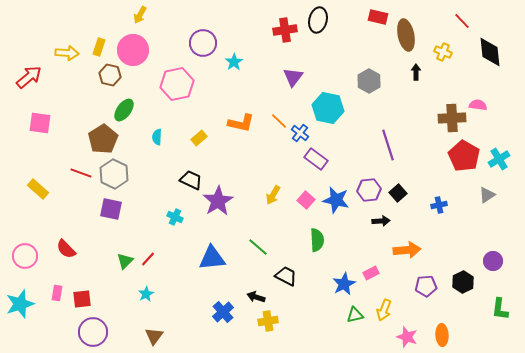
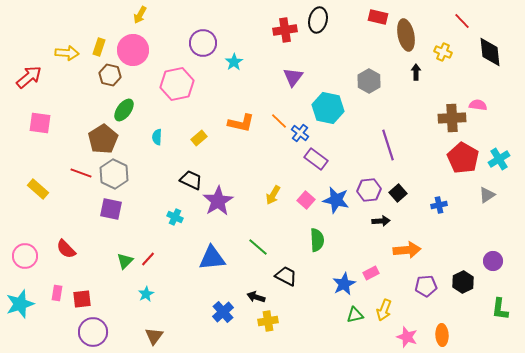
red pentagon at (464, 156): moved 1 px left, 2 px down
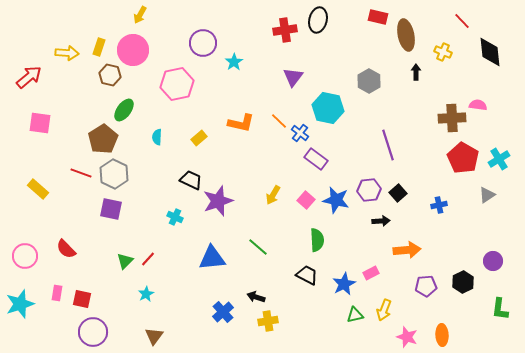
purple star at (218, 201): rotated 12 degrees clockwise
black trapezoid at (286, 276): moved 21 px right, 1 px up
red square at (82, 299): rotated 18 degrees clockwise
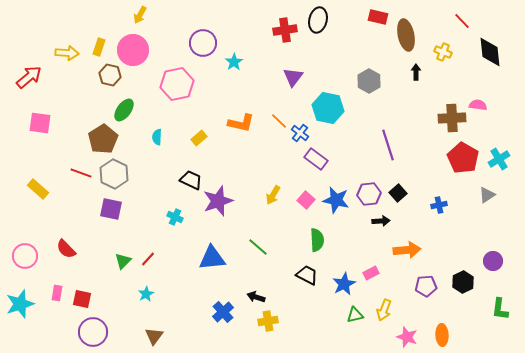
purple hexagon at (369, 190): moved 4 px down
green triangle at (125, 261): moved 2 px left
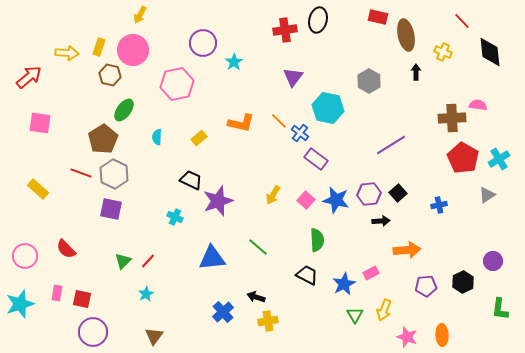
purple line at (388, 145): moved 3 px right; rotated 76 degrees clockwise
red line at (148, 259): moved 2 px down
green triangle at (355, 315): rotated 48 degrees counterclockwise
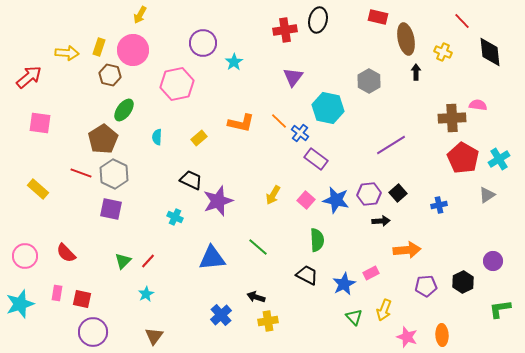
brown ellipse at (406, 35): moved 4 px down
red semicircle at (66, 249): moved 4 px down
green L-shape at (500, 309): rotated 75 degrees clockwise
blue cross at (223, 312): moved 2 px left, 3 px down
green triangle at (355, 315): moved 1 px left, 2 px down; rotated 12 degrees counterclockwise
